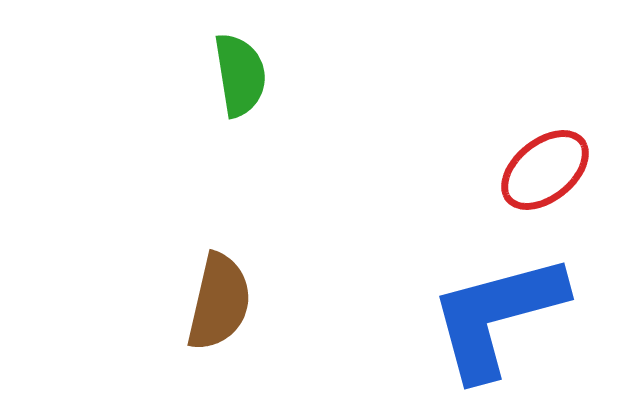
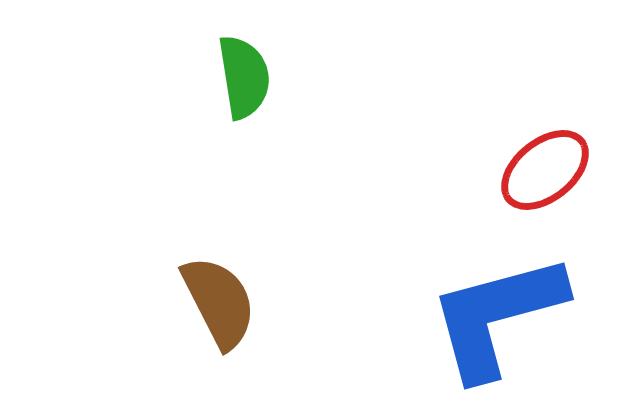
green semicircle: moved 4 px right, 2 px down
brown semicircle: rotated 40 degrees counterclockwise
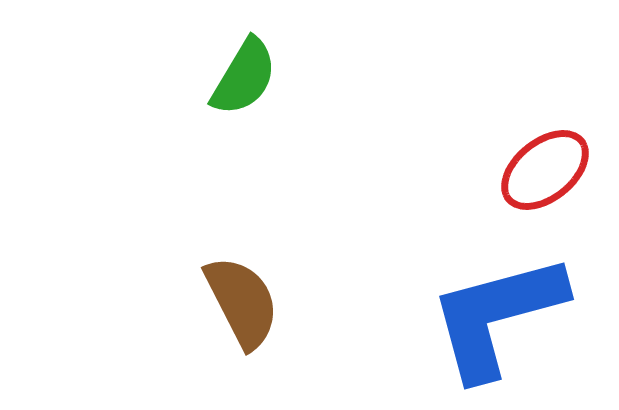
green semicircle: rotated 40 degrees clockwise
brown semicircle: moved 23 px right
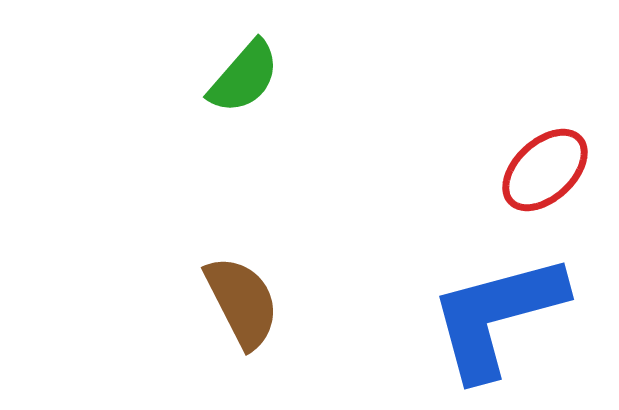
green semicircle: rotated 10 degrees clockwise
red ellipse: rotated 4 degrees counterclockwise
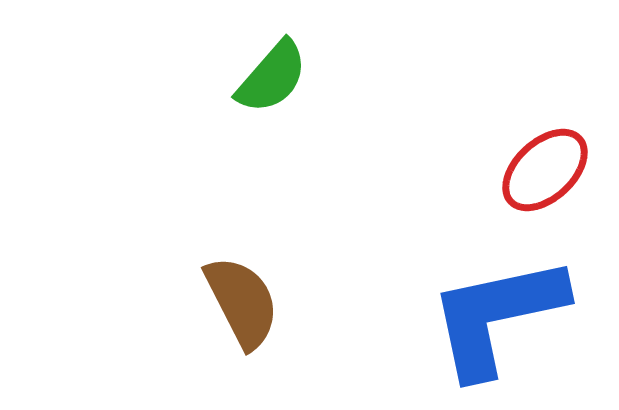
green semicircle: moved 28 px right
blue L-shape: rotated 3 degrees clockwise
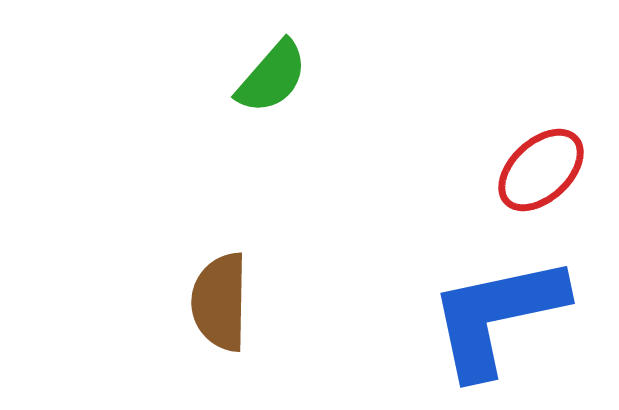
red ellipse: moved 4 px left
brown semicircle: moved 22 px left; rotated 152 degrees counterclockwise
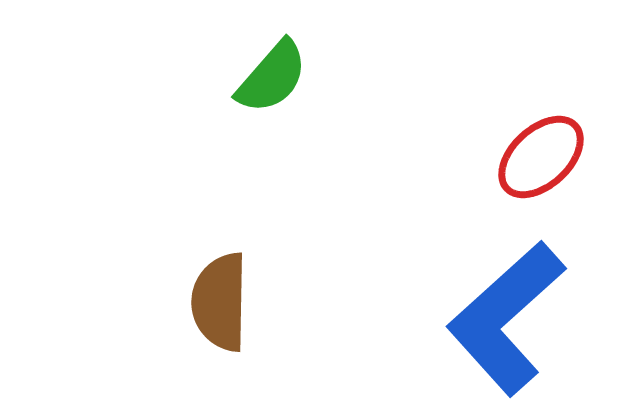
red ellipse: moved 13 px up
blue L-shape: moved 9 px right, 2 px down; rotated 30 degrees counterclockwise
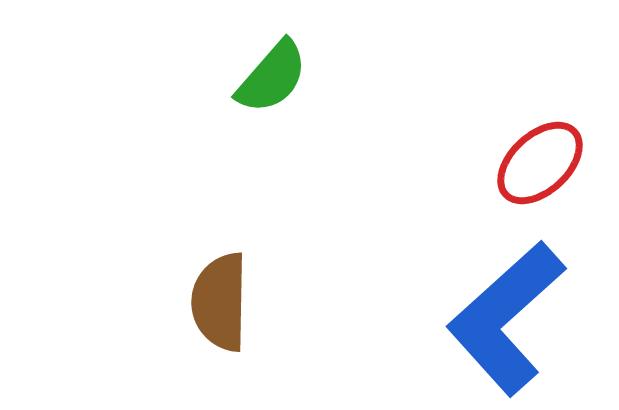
red ellipse: moved 1 px left, 6 px down
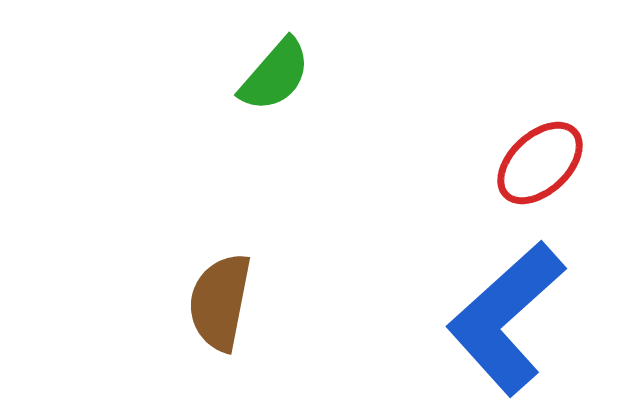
green semicircle: moved 3 px right, 2 px up
brown semicircle: rotated 10 degrees clockwise
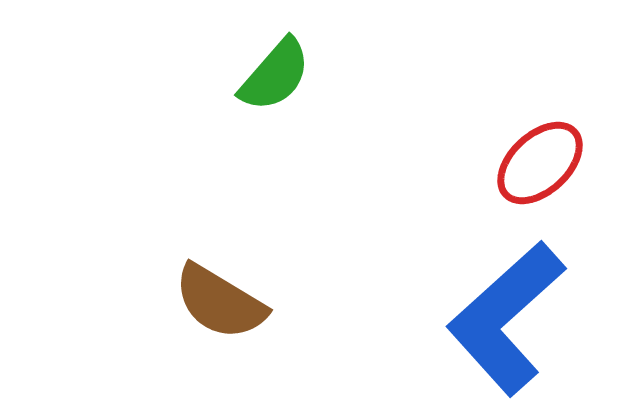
brown semicircle: rotated 70 degrees counterclockwise
